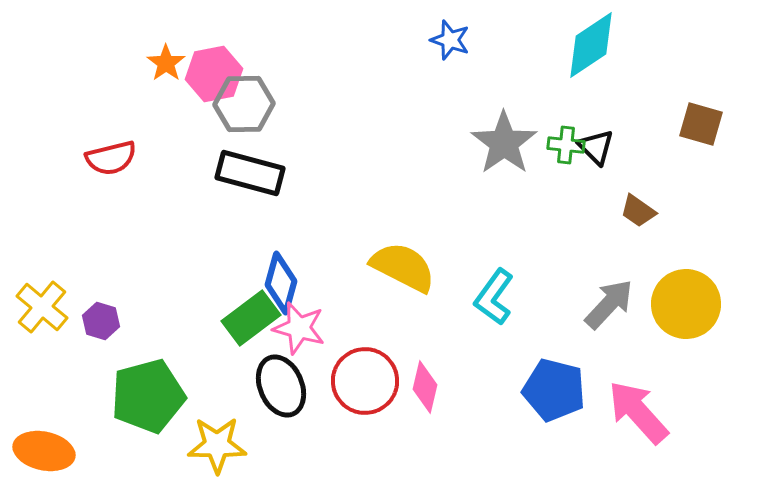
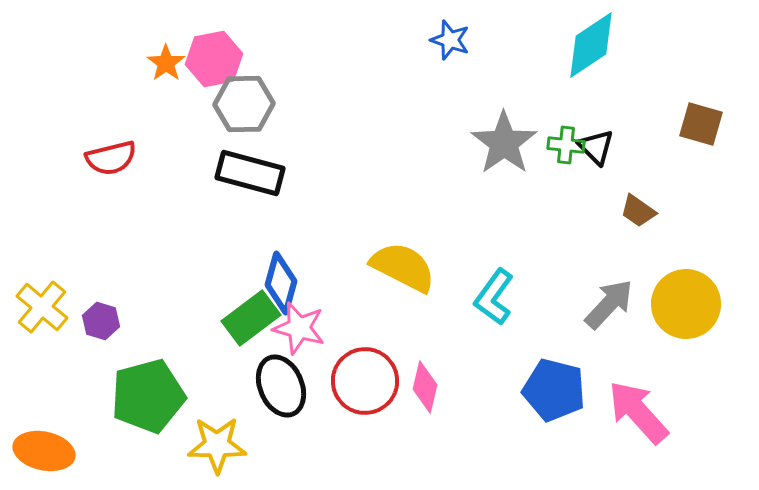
pink hexagon: moved 15 px up
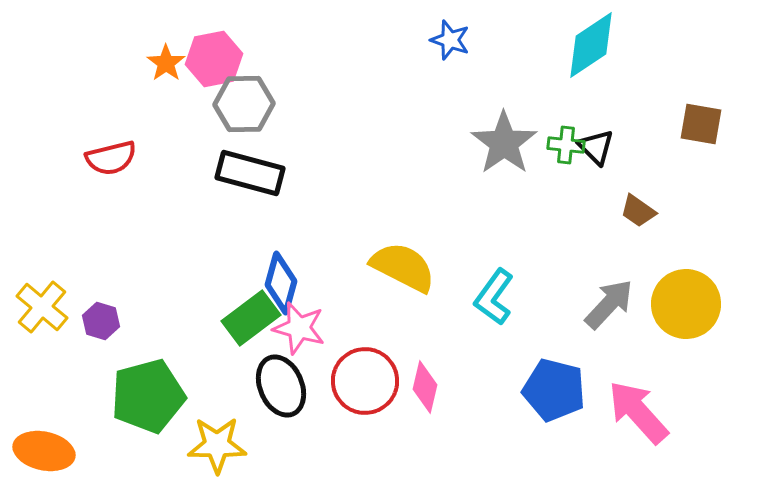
brown square: rotated 6 degrees counterclockwise
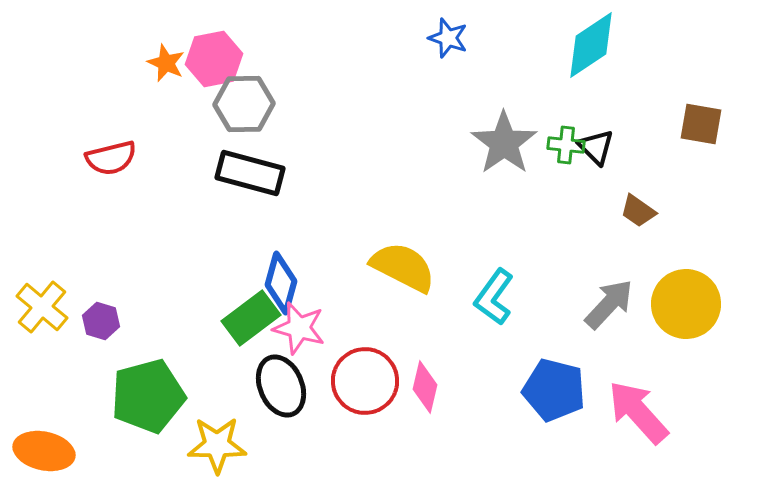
blue star: moved 2 px left, 2 px up
orange star: rotated 12 degrees counterclockwise
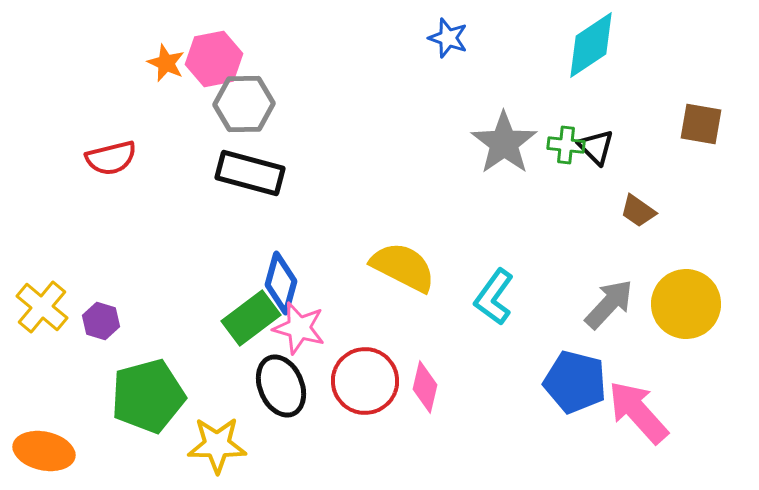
blue pentagon: moved 21 px right, 8 px up
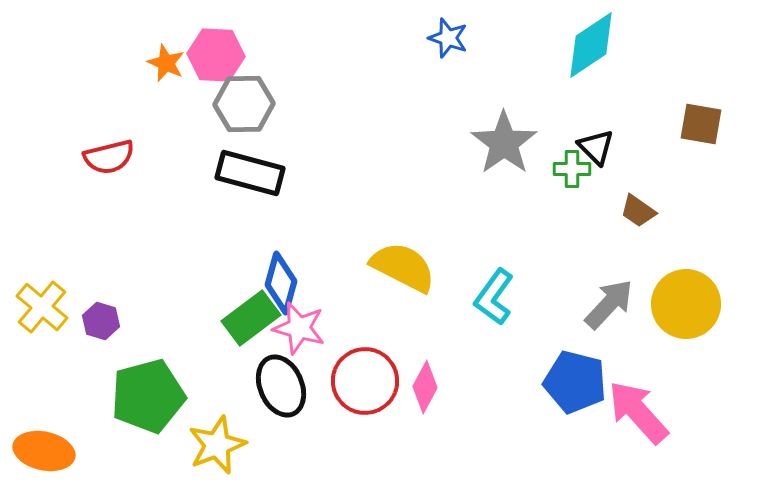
pink hexagon: moved 2 px right, 4 px up; rotated 14 degrees clockwise
green cross: moved 6 px right, 24 px down; rotated 6 degrees counterclockwise
red semicircle: moved 2 px left, 1 px up
pink diamond: rotated 15 degrees clockwise
yellow star: rotated 22 degrees counterclockwise
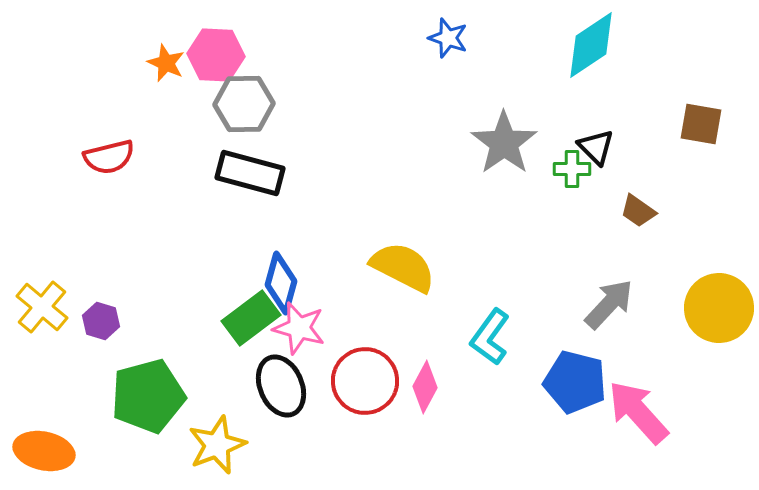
cyan L-shape: moved 4 px left, 40 px down
yellow circle: moved 33 px right, 4 px down
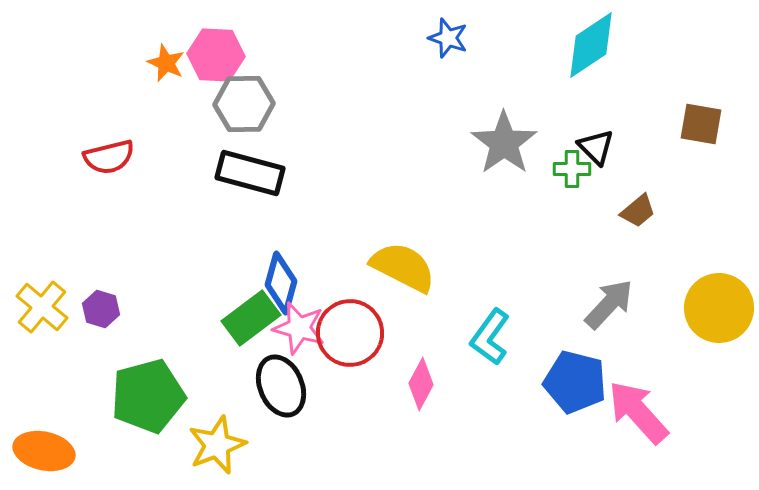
brown trapezoid: rotated 75 degrees counterclockwise
purple hexagon: moved 12 px up
red circle: moved 15 px left, 48 px up
pink diamond: moved 4 px left, 3 px up
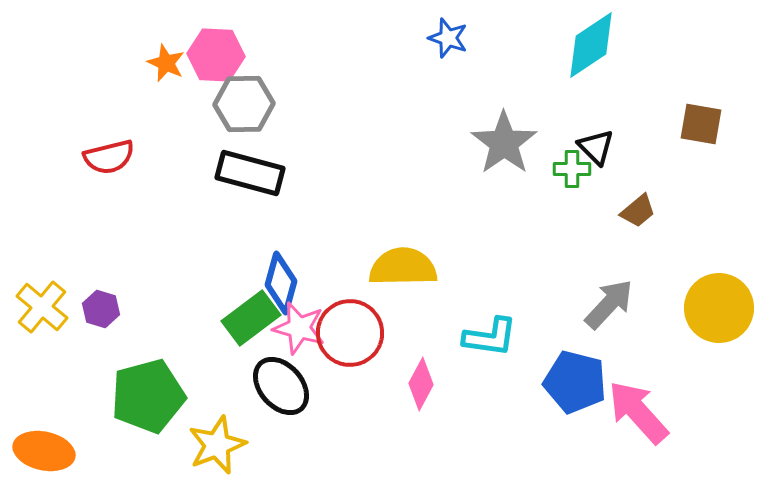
yellow semicircle: rotated 28 degrees counterclockwise
cyan L-shape: rotated 118 degrees counterclockwise
black ellipse: rotated 18 degrees counterclockwise
